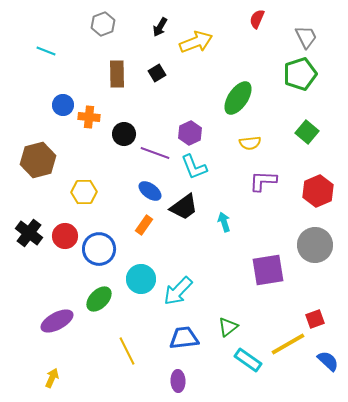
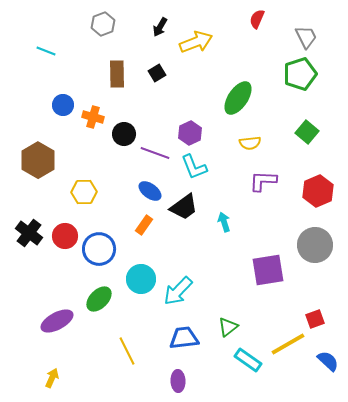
orange cross at (89, 117): moved 4 px right; rotated 10 degrees clockwise
brown hexagon at (38, 160): rotated 16 degrees counterclockwise
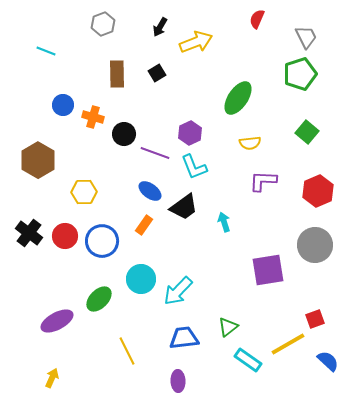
blue circle at (99, 249): moved 3 px right, 8 px up
